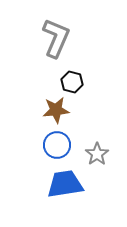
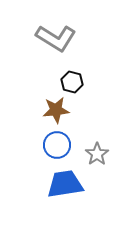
gray L-shape: rotated 99 degrees clockwise
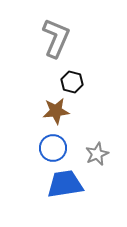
gray L-shape: rotated 99 degrees counterclockwise
brown star: moved 1 px down
blue circle: moved 4 px left, 3 px down
gray star: rotated 10 degrees clockwise
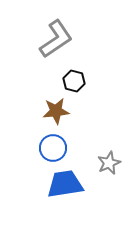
gray L-shape: moved 1 px down; rotated 33 degrees clockwise
black hexagon: moved 2 px right, 1 px up
gray star: moved 12 px right, 9 px down
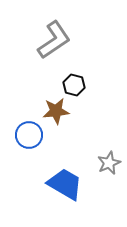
gray L-shape: moved 2 px left, 1 px down
black hexagon: moved 4 px down
blue circle: moved 24 px left, 13 px up
blue trapezoid: rotated 39 degrees clockwise
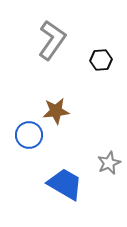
gray L-shape: moved 2 px left; rotated 21 degrees counterclockwise
black hexagon: moved 27 px right, 25 px up; rotated 20 degrees counterclockwise
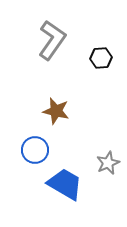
black hexagon: moved 2 px up
brown star: rotated 20 degrees clockwise
blue circle: moved 6 px right, 15 px down
gray star: moved 1 px left
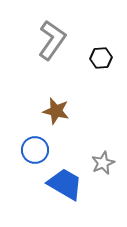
gray star: moved 5 px left
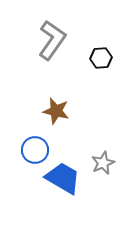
blue trapezoid: moved 2 px left, 6 px up
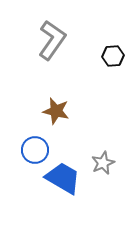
black hexagon: moved 12 px right, 2 px up
